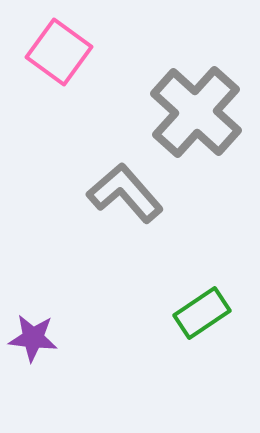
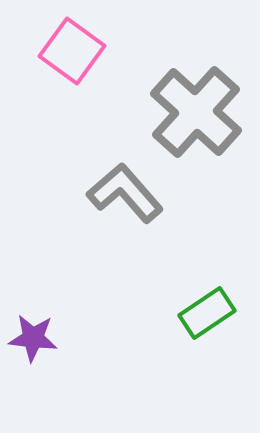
pink square: moved 13 px right, 1 px up
green rectangle: moved 5 px right
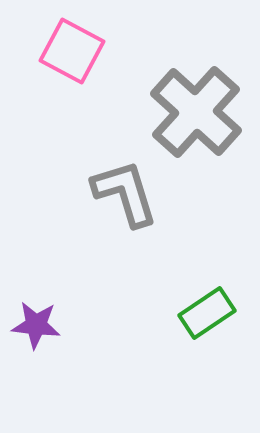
pink square: rotated 8 degrees counterclockwise
gray L-shape: rotated 24 degrees clockwise
purple star: moved 3 px right, 13 px up
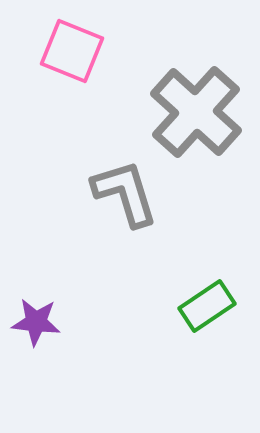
pink square: rotated 6 degrees counterclockwise
green rectangle: moved 7 px up
purple star: moved 3 px up
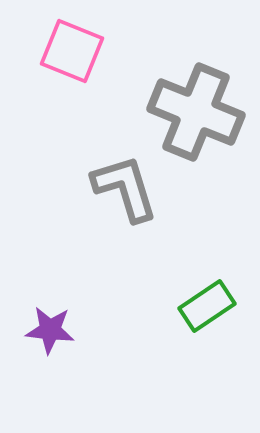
gray cross: rotated 20 degrees counterclockwise
gray L-shape: moved 5 px up
purple star: moved 14 px right, 8 px down
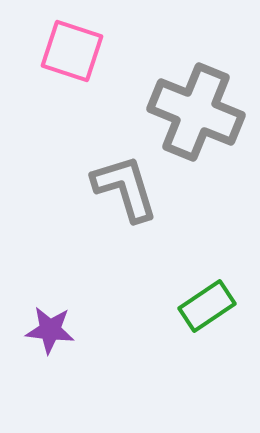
pink square: rotated 4 degrees counterclockwise
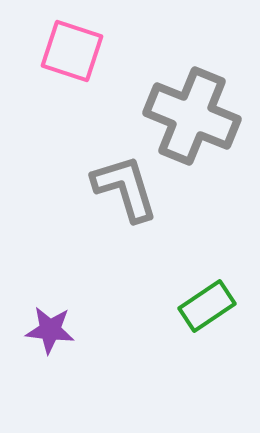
gray cross: moved 4 px left, 4 px down
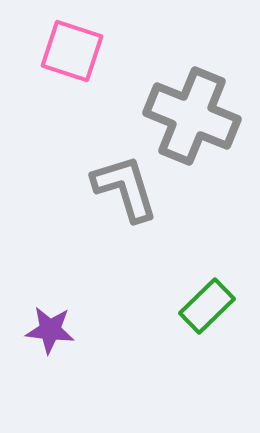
green rectangle: rotated 10 degrees counterclockwise
